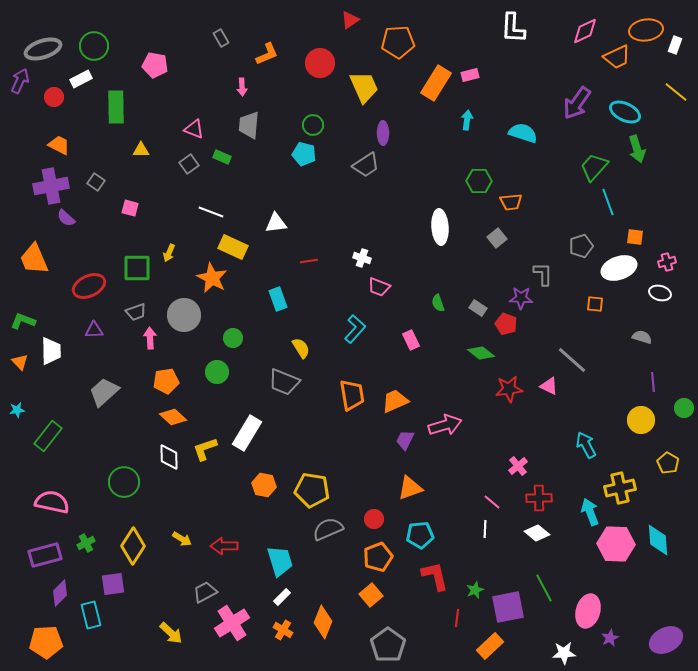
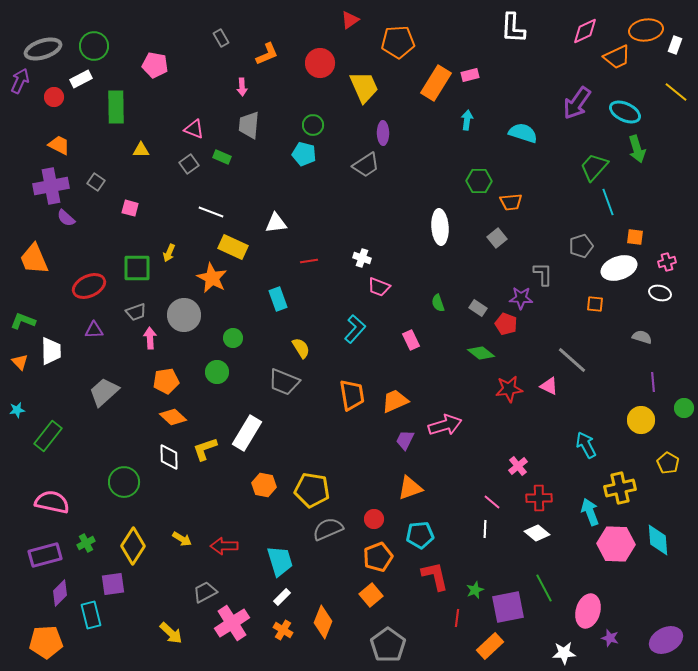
purple star at (610, 638): rotated 30 degrees counterclockwise
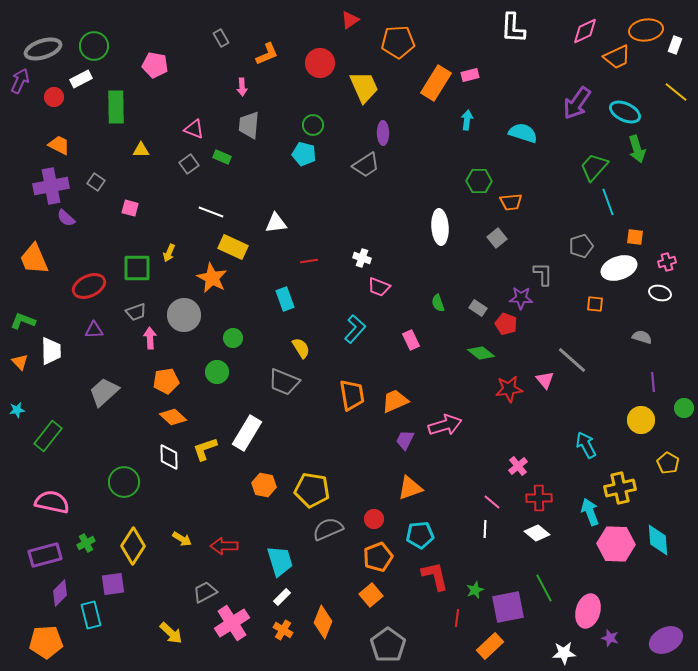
cyan rectangle at (278, 299): moved 7 px right
pink triangle at (549, 386): moved 4 px left, 6 px up; rotated 24 degrees clockwise
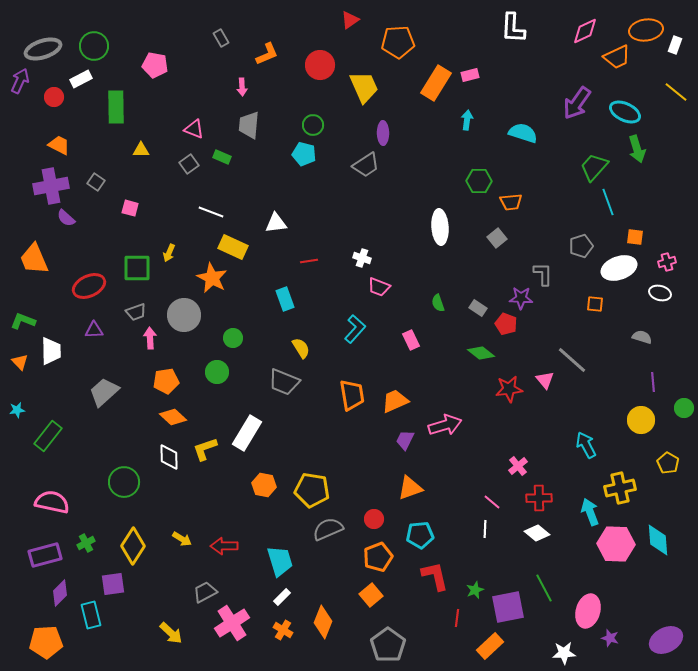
red circle at (320, 63): moved 2 px down
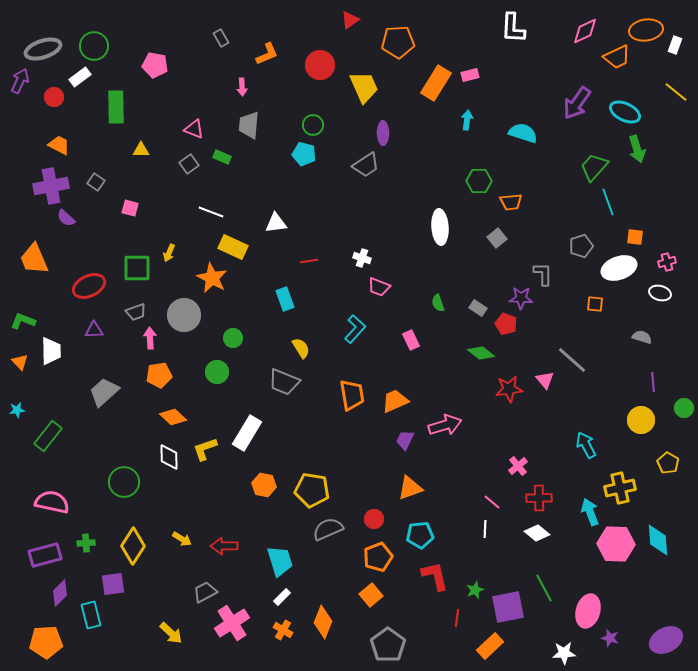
white rectangle at (81, 79): moved 1 px left, 2 px up; rotated 10 degrees counterclockwise
orange pentagon at (166, 381): moved 7 px left, 6 px up
green cross at (86, 543): rotated 24 degrees clockwise
